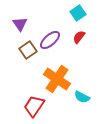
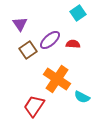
red semicircle: moved 6 px left, 7 px down; rotated 56 degrees clockwise
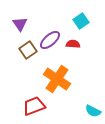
cyan square: moved 3 px right, 8 px down
cyan semicircle: moved 11 px right, 14 px down
red trapezoid: rotated 35 degrees clockwise
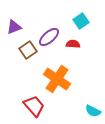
purple triangle: moved 6 px left, 3 px down; rotated 42 degrees clockwise
purple ellipse: moved 1 px left, 3 px up
red trapezoid: rotated 70 degrees clockwise
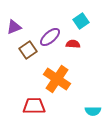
purple ellipse: moved 1 px right
red trapezoid: rotated 50 degrees counterclockwise
cyan semicircle: rotated 28 degrees counterclockwise
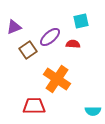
cyan square: rotated 21 degrees clockwise
